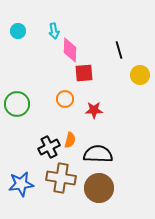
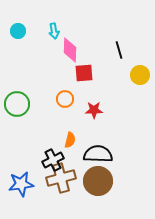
black cross: moved 4 px right, 13 px down
brown cross: rotated 24 degrees counterclockwise
brown circle: moved 1 px left, 7 px up
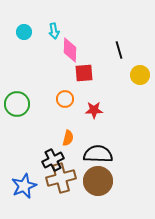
cyan circle: moved 6 px right, 1 px down
orange semicircle: moved 2 px left, 2 px up
blue star: moved 3 px right, 2 px down; rotated 15 degrees counterclockwise
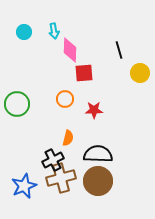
yellow circle: moved 2 px up
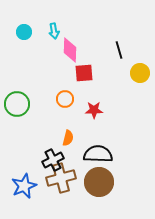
brown circle: moved 1 px right, 1 px down
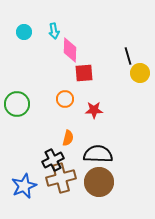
black line: moved 9 px right, 6 px down
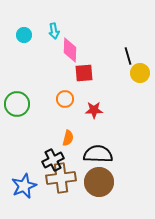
cyan circle: moved 3 px down
brown cross: rotated 8 degrees clockwise
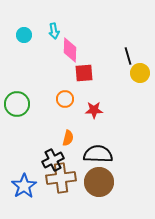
blue star: rotated 10 degrees counterclockwise
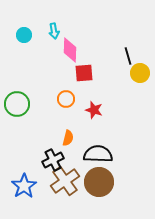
orange circle: moved 1 px right
red star: rotated 18 degrees clockwise
brown cross: moved 4 px right, 3 px down; rotated 28 degrees counterclockwise
